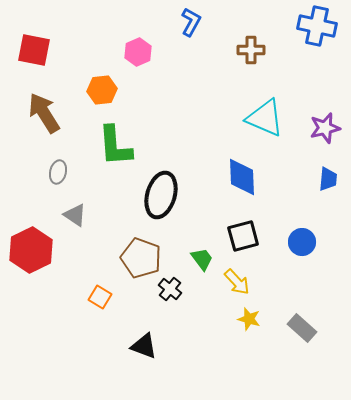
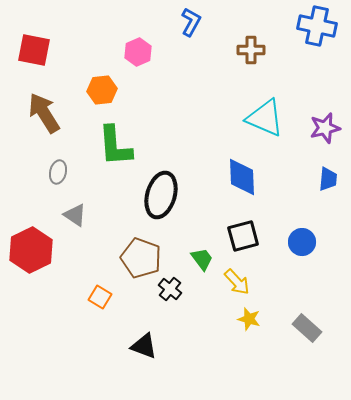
gray rectangle: moved 5 px right
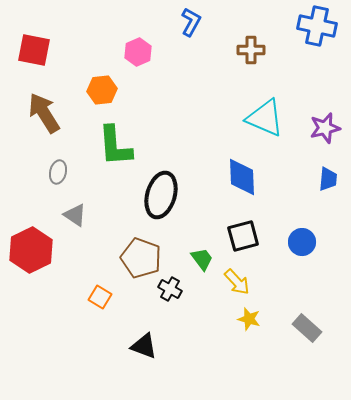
black cross: rotated 10 degrees counterclockwise
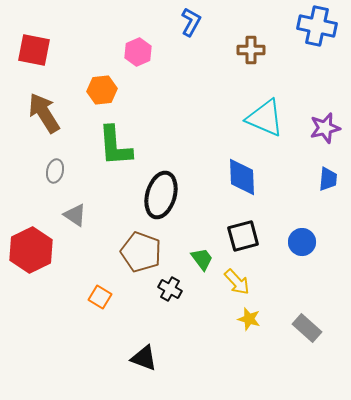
gray ellipse: moved 3 px left, 1 px up
brown pentagon: moved 6 px up
black triangle: moved 12 px down
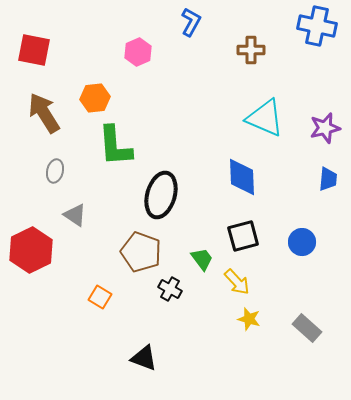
orange hexagon: moved 7 px left, 8 px down
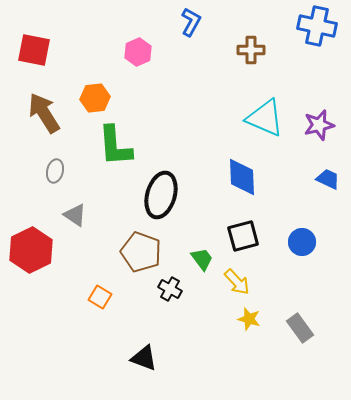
purple star: moved 6 px left, 3 px up
blue trapezoid: rotated 70 degrees counterclockwise
gray rectangle: moved 7 px left; rotated 12 degrees clockwise
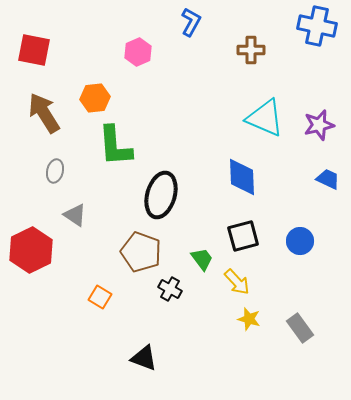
blue circle: moved 2 px left, 1 px up
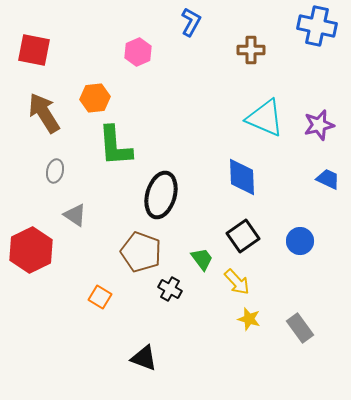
black square: rotated 20 degrees counterclockwise
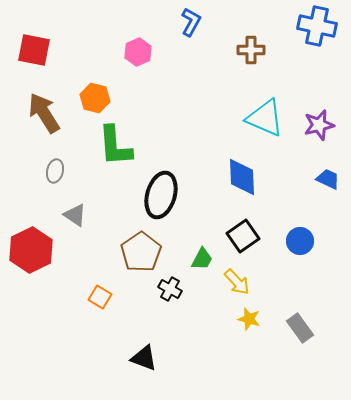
orange hexagon: rotated 20 degrees clockwise
brown pentagon: rotated 18 degrees clockwise
green trapezoid: rotated 65 degrees clockwise
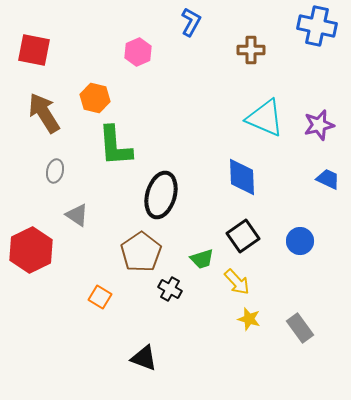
gray triangle: moved 2 px right
green trapezoid: rotated 45 degrees clockwise
